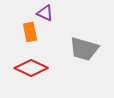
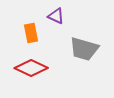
purple triangle: moved 11 px right, 3 px down
orange rectangle: moved 1 px right, 1 px down
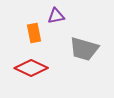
purple triangle: rotated 36 degrees counterclockwise
orange rectangle: moved 3 px right
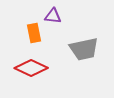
purple triangle: moved 3 px left; rotated 18 degrees clockwise
gray trapezoid: rotated 28 degrees counterclockwise
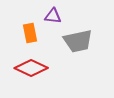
orange rectangle: moved 4 px left
gray trapezoid: moved 6 px left, 8 px up
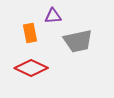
purple triangle: rotated 12 degrees counterclockwise
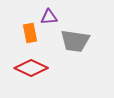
purple triangle: moved 4 px left, 1 px down
gray trapezoid: moved 3 px left; rotated 20 degrees clockwise
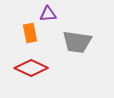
purple triangle: moved 1 px left, 3 px up
gray trapezoid: moved 2 px right, 1 px down
